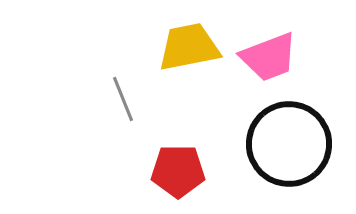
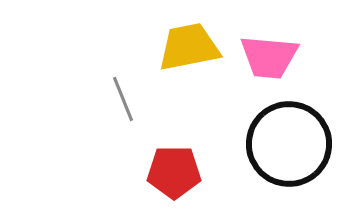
pink trapezoid: rotated 26 degrees clockwise
red pentagon: moved 4 px left, 1 px down
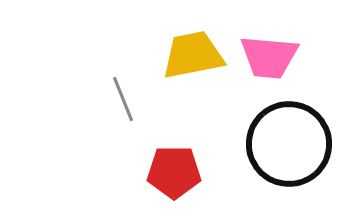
yellow trapezoid: moved 4 px right, 8 px down
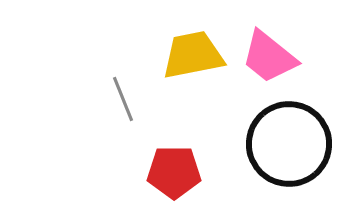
pink trapezoid: rotated 34 degrees clockwise
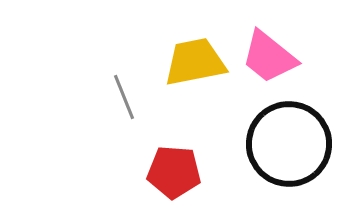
yellow trapezoid: moved 2 px right, 7 px down
gray line: moved 1 px right, 2 px up
red pentagon: rotated 4 degrees clockwise
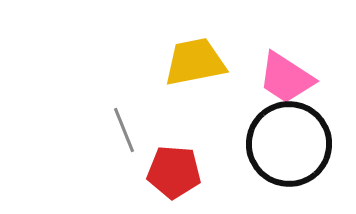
pink trapezoid: moved 17 px right, 21 px down; rotated 6 degrees counterclockwise
gray line: moved 33 px down
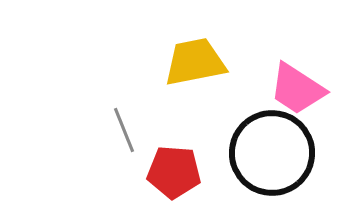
pink trapezoid: moved 11 px right, 11 px down
black circle: moved 17 px left, 9 px down
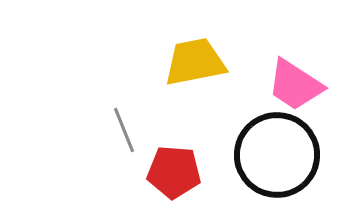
pink trapezoid: moved 2 px left, 4 px up
black circle: moved 5 px right, 2 px down
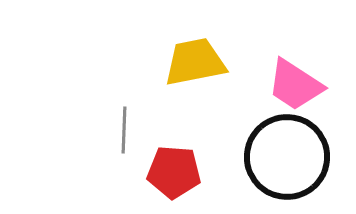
gray line: rotated 24 degrees clockwise
black circle: moved 10 px right, 2 px down
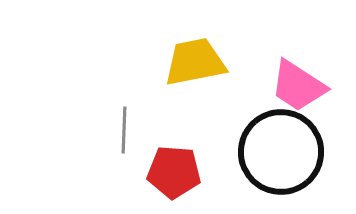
pink trapezoid: moved 3 px right, 1 px down
black circle: moved 6 px left, 5 px up
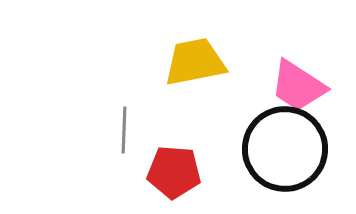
black circle: moved 4 px right, 3 px up
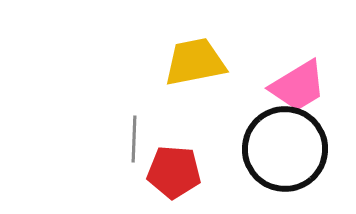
pink trapezoid: rotated 64 degrees counterclockwise
gray line: moved 10 px right, 9 px down
